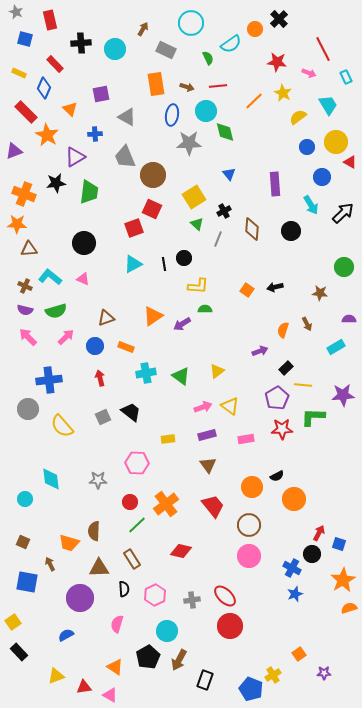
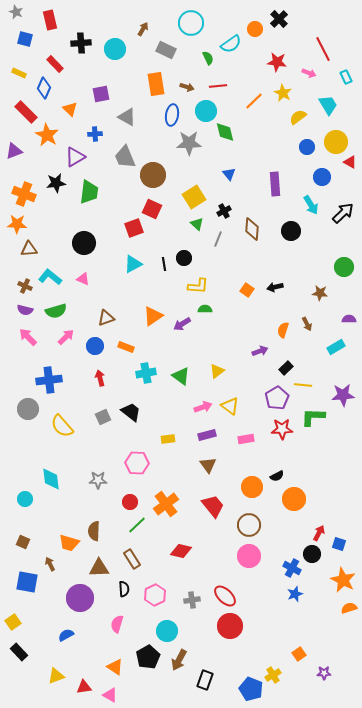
orange star at (343, 580): rotated 15 degrees counterclockwise
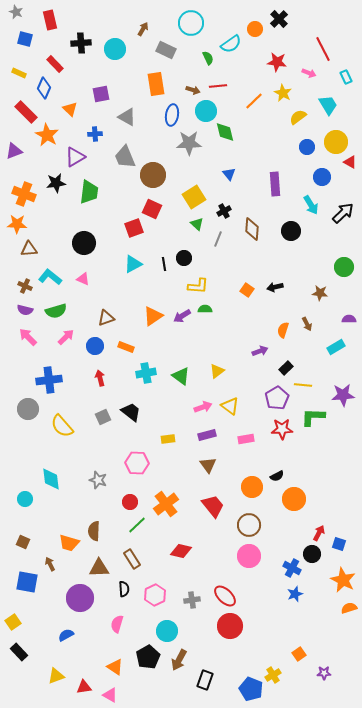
brown arrow at (187, 87): moved 6 px right, 3 px down
purple arrow at (182, 324): moved 8 px up
gray star at (98, 480): rotated 18 degrees clockwise
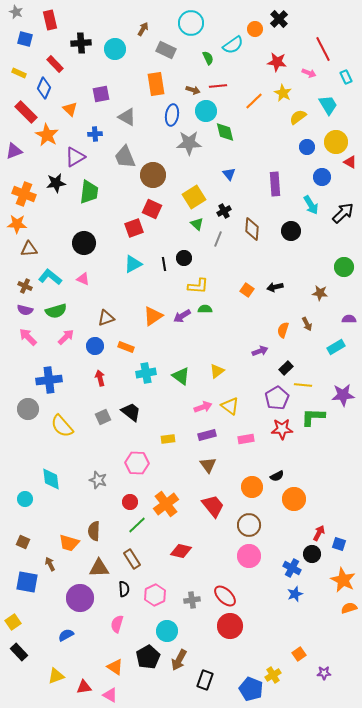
cyan semicircle at (231, 44): moved 2 px right, 1 px down
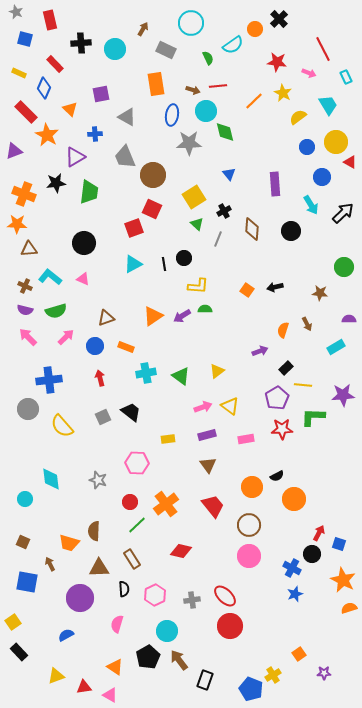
brown arrow at (179, 660): rotated 115 degrees clockwise
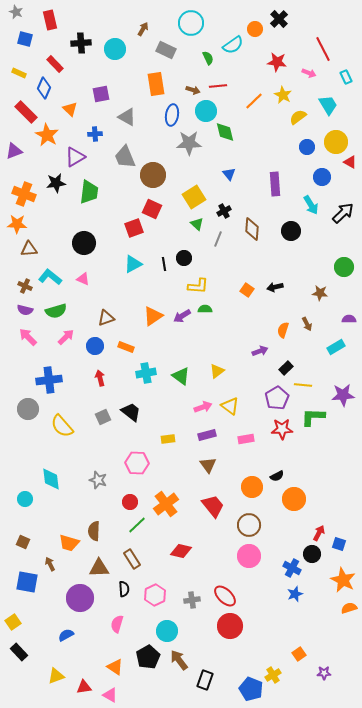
yellow star at (283, 93): moved 2 px down
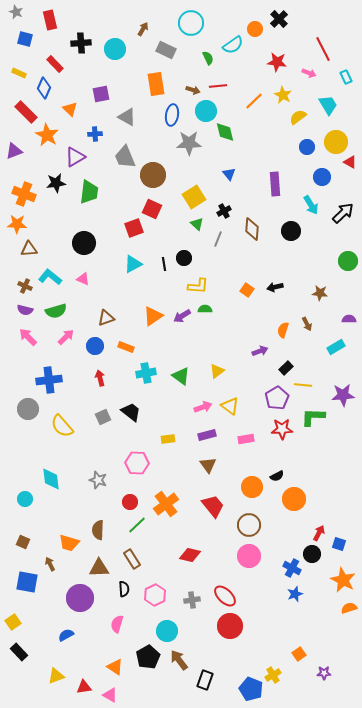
green circle at (344, 267): moved 4 px right, 6 px up
brown semicircle at (94, 531): moved 4 px right, 1 px up
red diamond at (181, 551): moved 9 px right, 4 px down
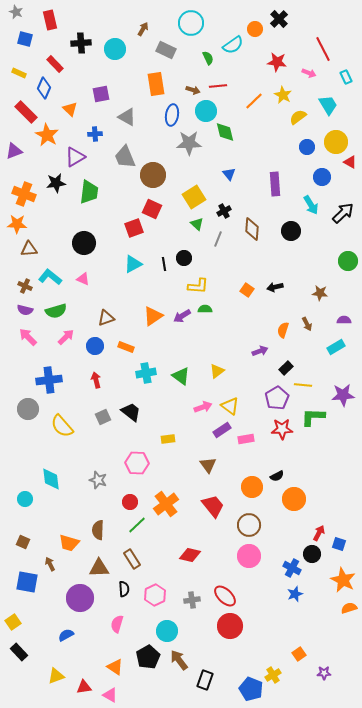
purple semicircle at (349, 319): moved 5 px left, 1 px down
red arrow at (100, 378): moved 4 px left, 2 px down
purple rectangle at (207, 435): moved 15 px right, 5 px up; rotated 18 degrees counterclockwise
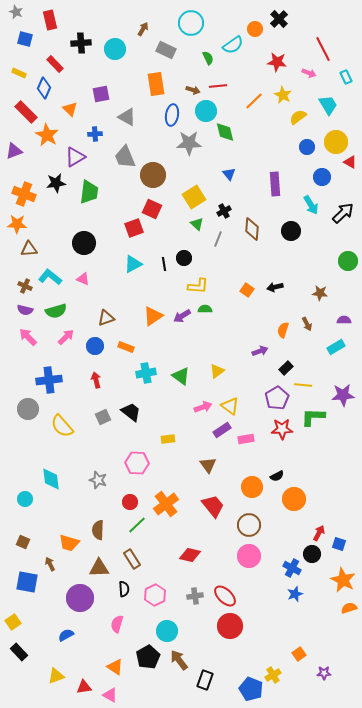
gray cross at (192, 600): moved 3 px right, 4 px up
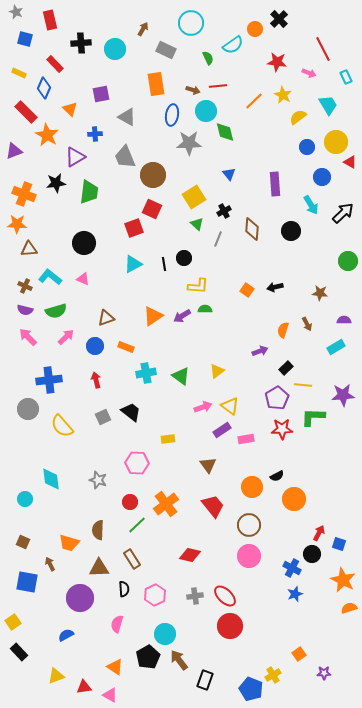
cyan circle at (167, 631): moved 2 px left, 3 px down
